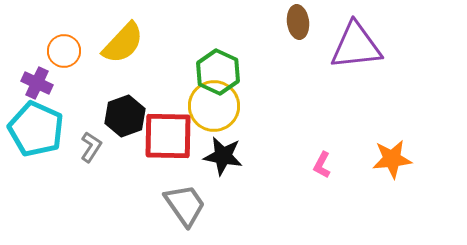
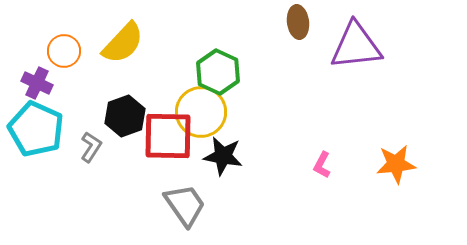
yellow circle: moved 13 px left, 6 px down
orange star: moved 4 px right, 5 px down
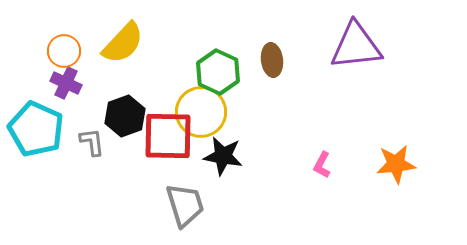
brown ellipse: moved 26 px left, 38 px down
purple cross: moved 29 px right
gray L-shape: moved 1 px right, 5 px up; rotated 40 degrees counterclockwise
gray trapezoid: rotated 18 degrees clockwise
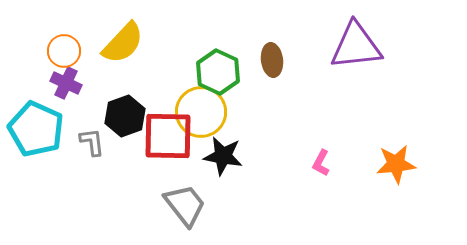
pink L-shape: moved 1 px left, 2 px up
gray trapezoid: rotated 21 degrees counterclockwise
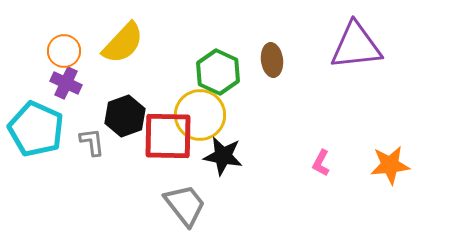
yellow circle: moved 1 px left, 3 px down
orange star: moved 6 px left, 1 px down
